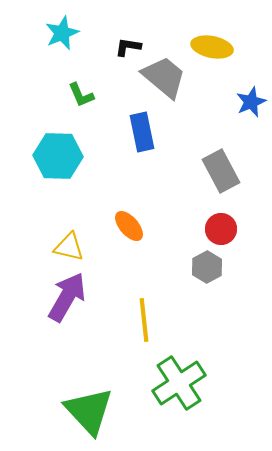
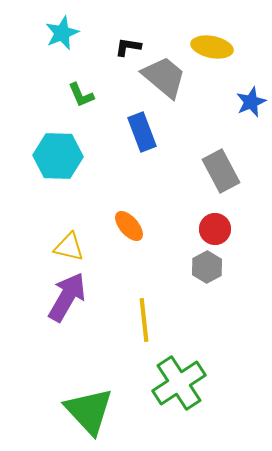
blue rectangle: rotated 9 degrees counterclockwise
red circle: moved 6 px left
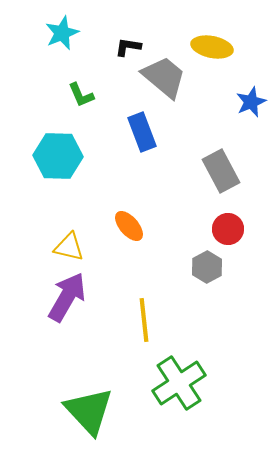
red circle: moved 13 px right
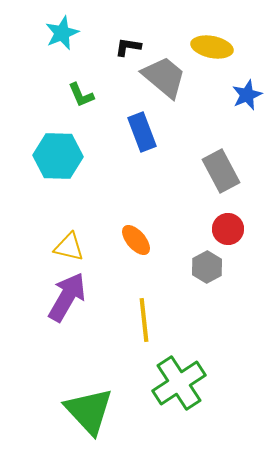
blue star: moved 4 px left, 7 px up
orange ellipse: moved 7 px right, 14 px down
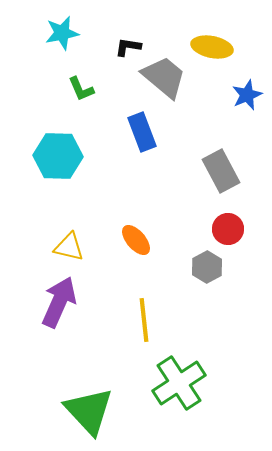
cyan star: rotated 12 degrees clockwise
green L-shape: moved 6 px up
purple arrow: moved 8 px left, 5 px down; rotated 6 degrees counterclockwise
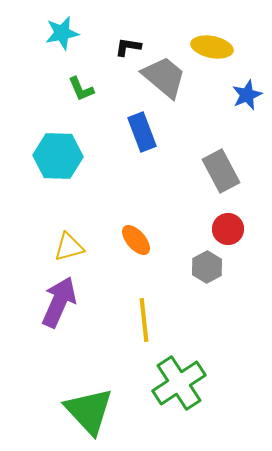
yellow triangle: rotated 28 degrees counterclockwise
